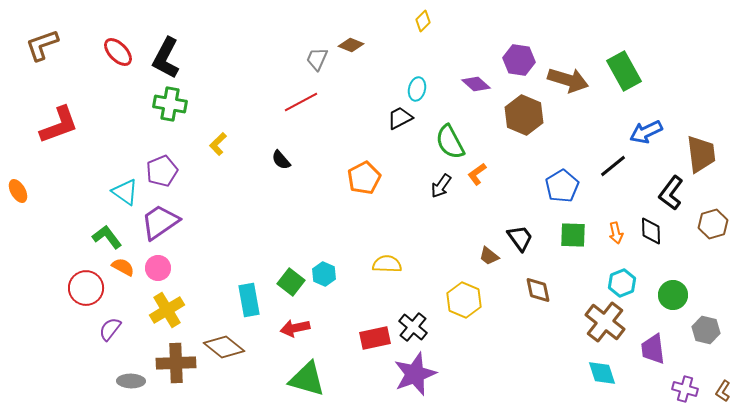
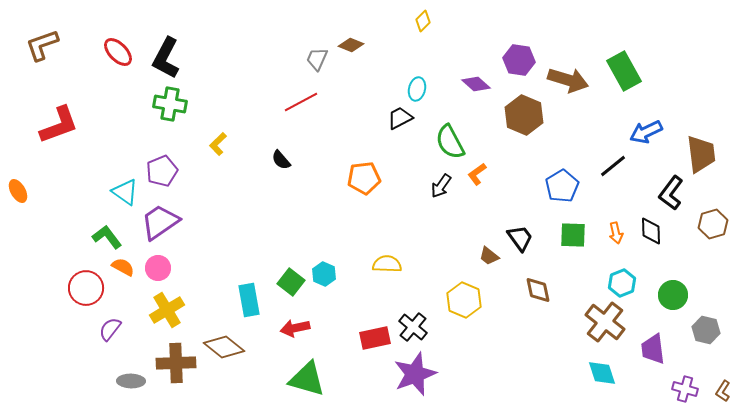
orange pentagon at (364, 178): rotated 20 degrees clockwise
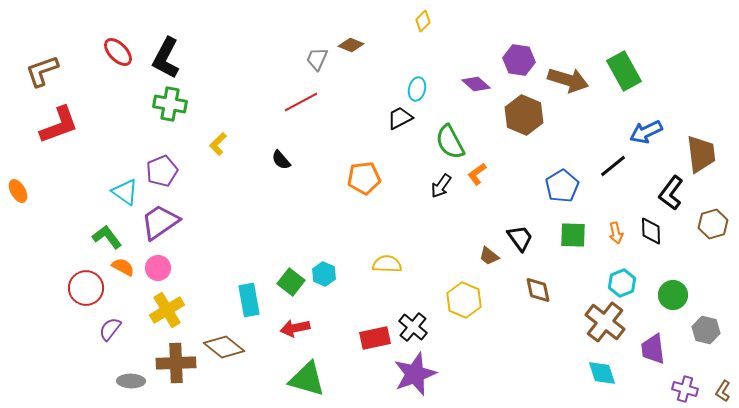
brown L-shape at (42, 45): moved 26 px down
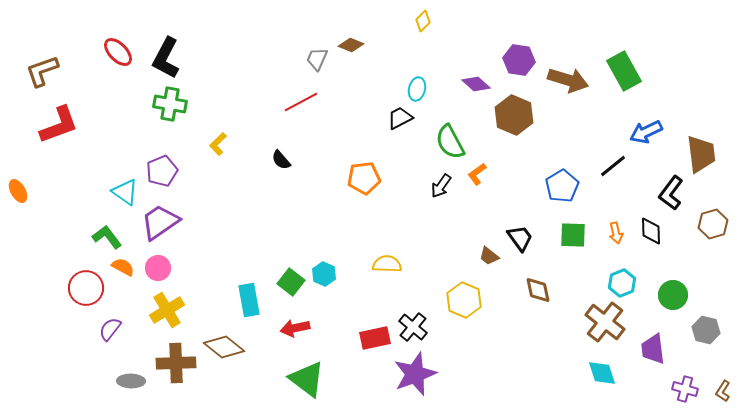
brown hexagon at (524, 115): moved 10 px left
green triangle at (307, 379): rotated 21 degrees clockwise
